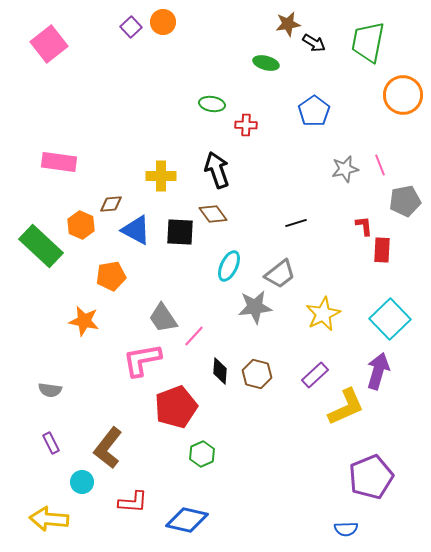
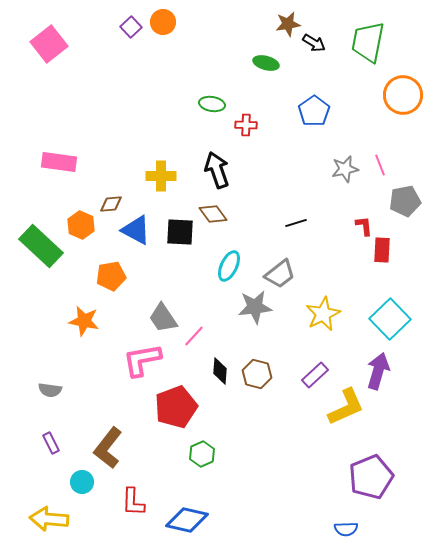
red L-shape at (133, 502): rotated 88 degrees clockwise
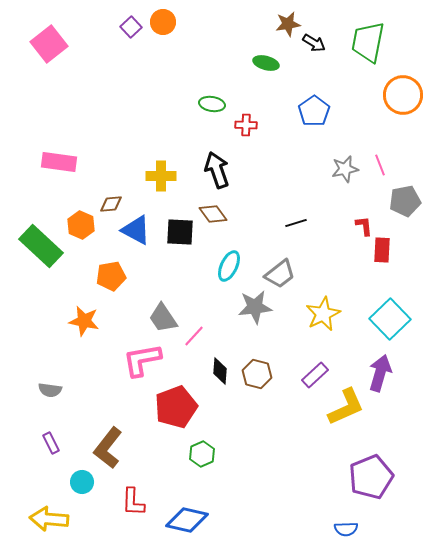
purple arrow at (378, 371): moved 2 px right, 2 px down
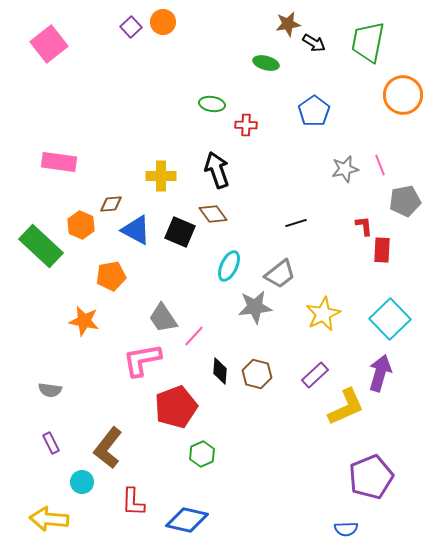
black square at (180, 232): rotated 20 degrees clockwise
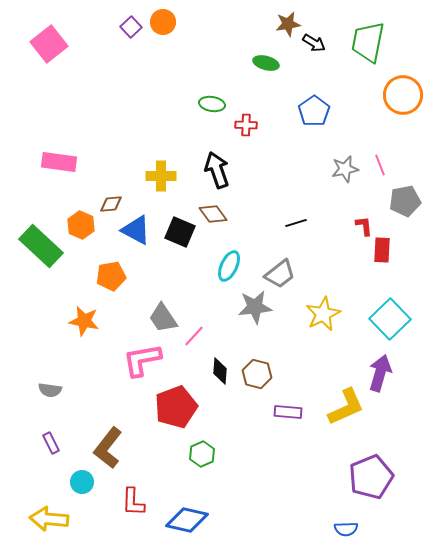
purple rectangle at (315, 375): moved 27 px left, 37 px down; rotated 48 degrees clockwise
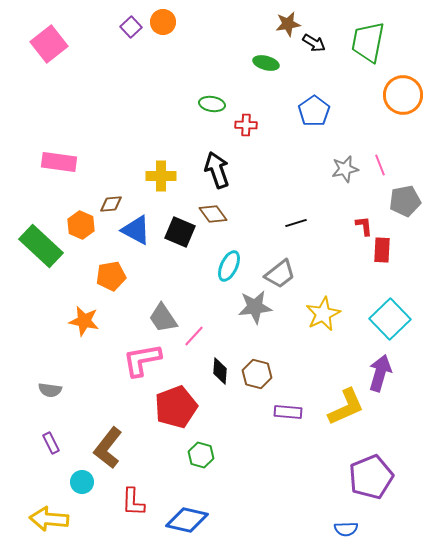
green hexagon at (202, 454): moved 1 px left, 1 px down; rotated 20 degrees counterclockwise
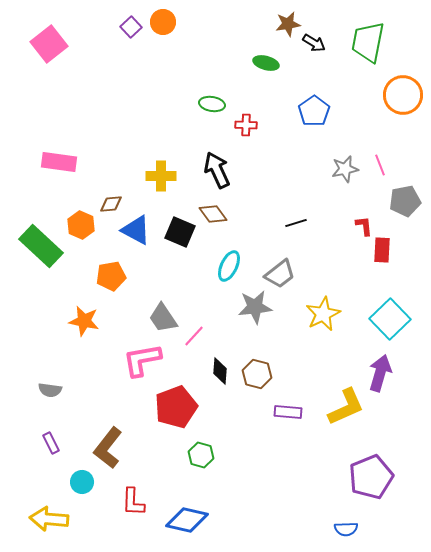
black arrow at (217, 170): rotated 6 degrees counterclockwise
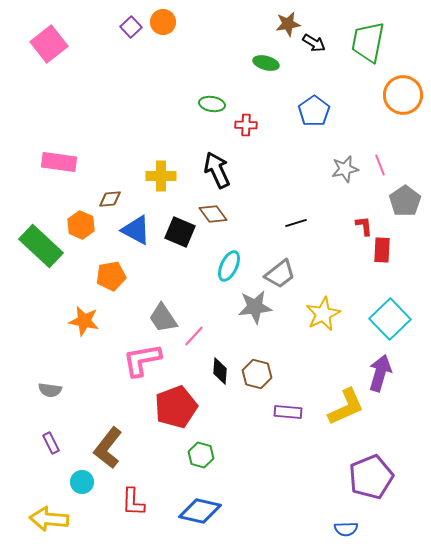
gray pentagon at (405, 201): rotated 24 degrees counterclockwise
brown diamond at (111, 204): moved 1 px left, 5 px up
blue diamond at (187, 520): moved 13 px right, 9 px up
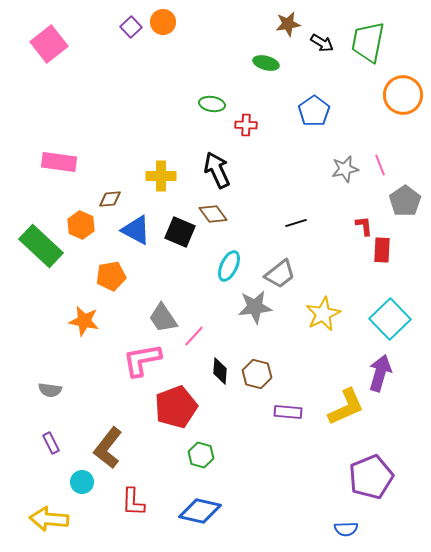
black arrow at (314, 43): moved 8 px right
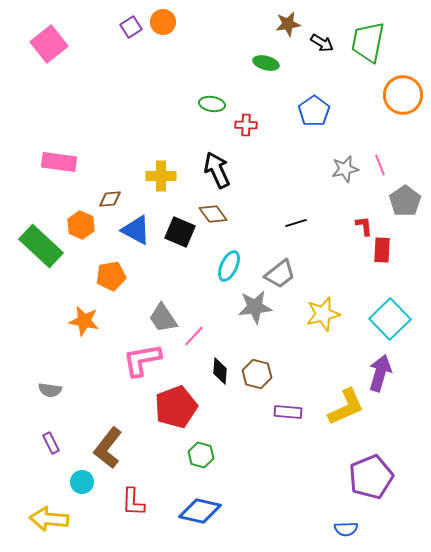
purple square at (131, 27): rotated 10 degrees clockwise
yellow star at (323, 314): rotated 12 degrees clockwise
